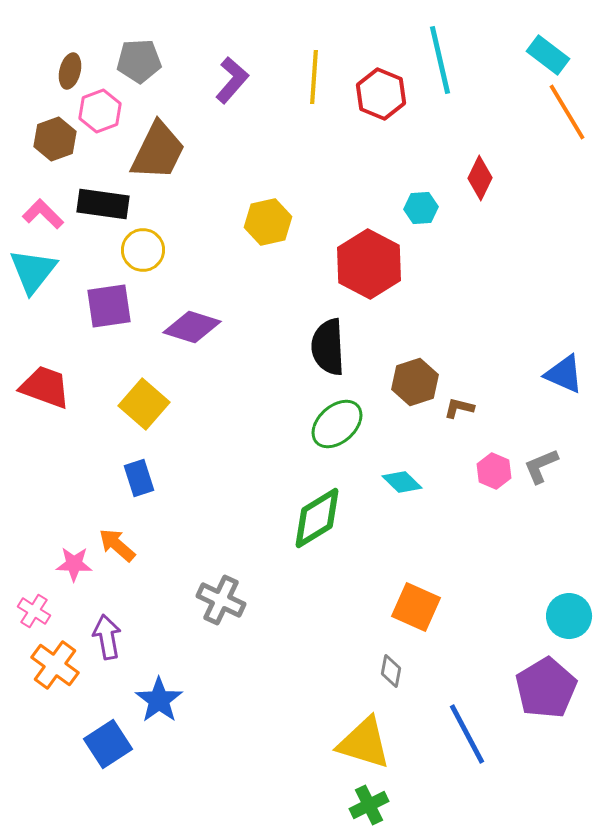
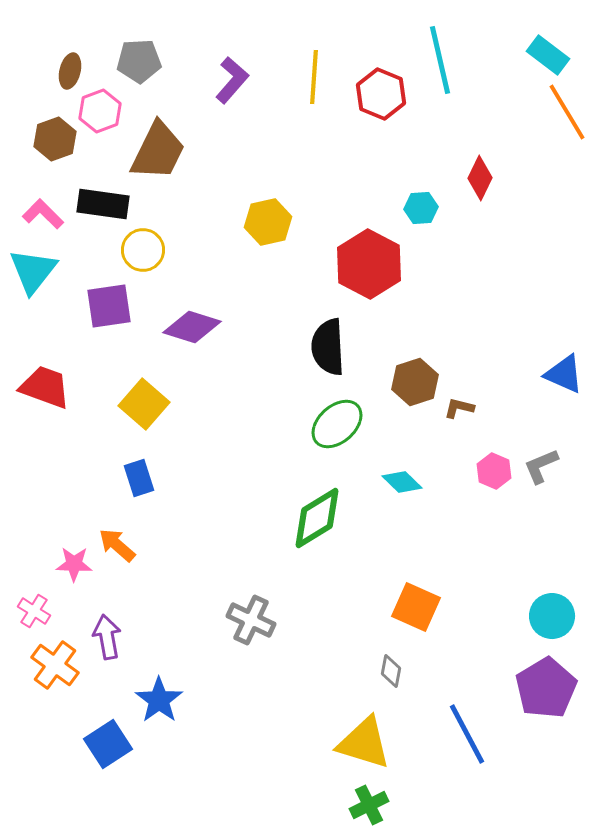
gray cross at (221, 600): moved 30 px right, 20 px down
cyan circle at (569, 616): moved 17 px left
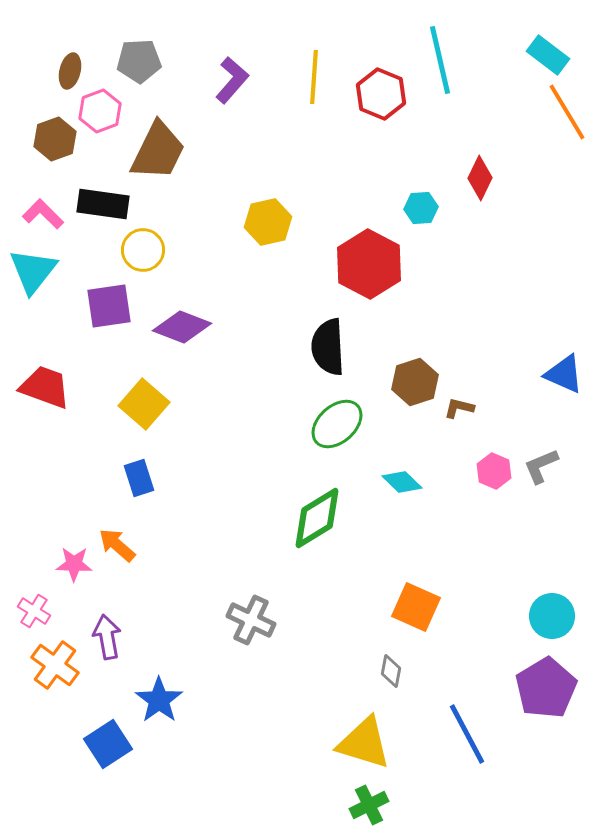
purple diamond at (192, 327): moved 10 px left; rotated 4 degrees clockwise
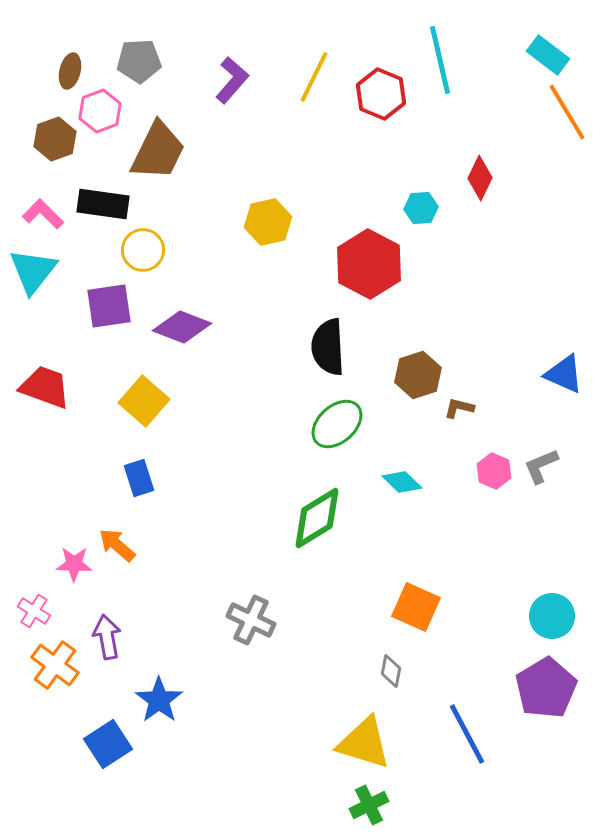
yellow line at (314, 77): rotated 22 degrees clockwise
brown hexagon at (415, 382): moved 3 px right, 7 px up
yellow square at (144, 404): moved 3 px up
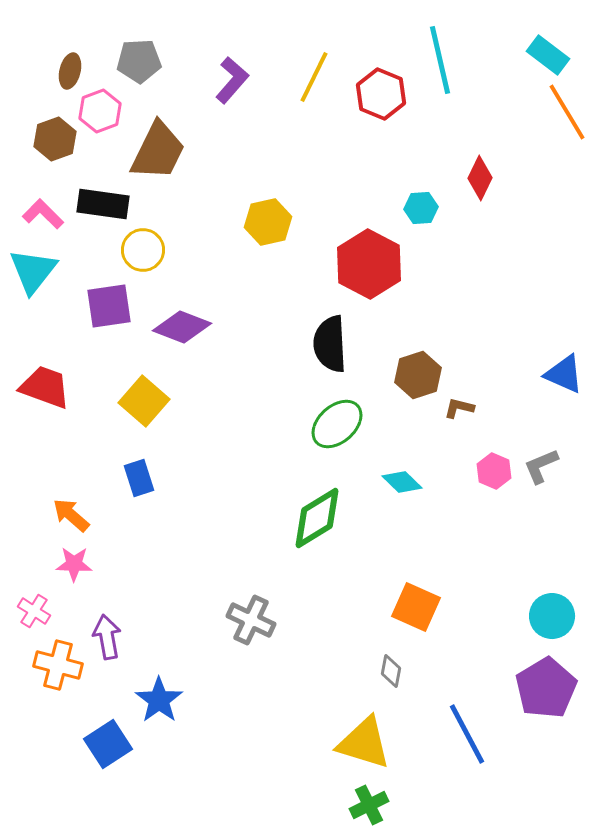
black semicircle at (328, 347): moved 2 px right, 3 px up
orange arrow at (117, 545): moved 46 px left, 30 px up
orange cross at (55, 665): moved 3 px right; rotated 21 degrees counterclockwise
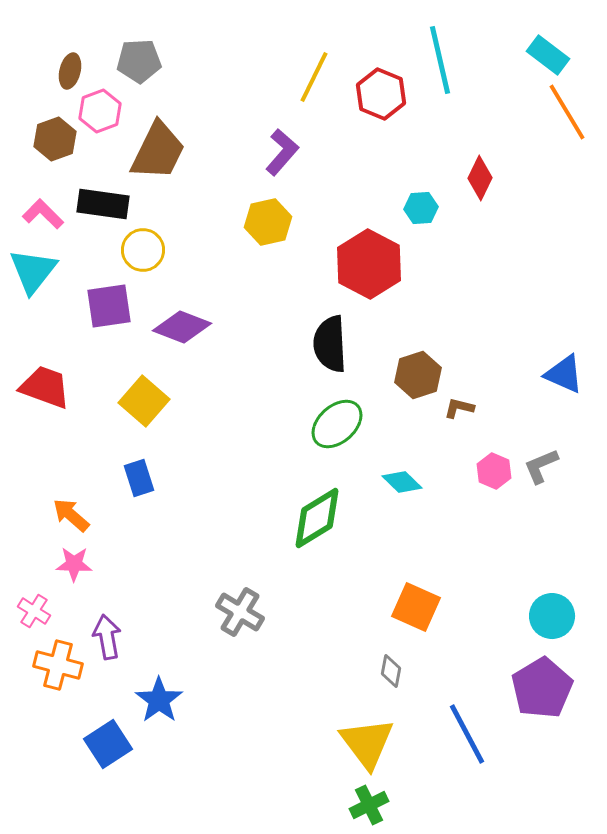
purple L-shape at (232, 80): moved 50 px right, 72 px down
gray cross at (251, 620): moved 11 px left, 8 px up; rotated 6 degrees clockwise
purple pentagon at (546, 688): moved 4 px left
yellow triangle at (364, 743): moved 3 px right; rotated 36 degrees clockwise
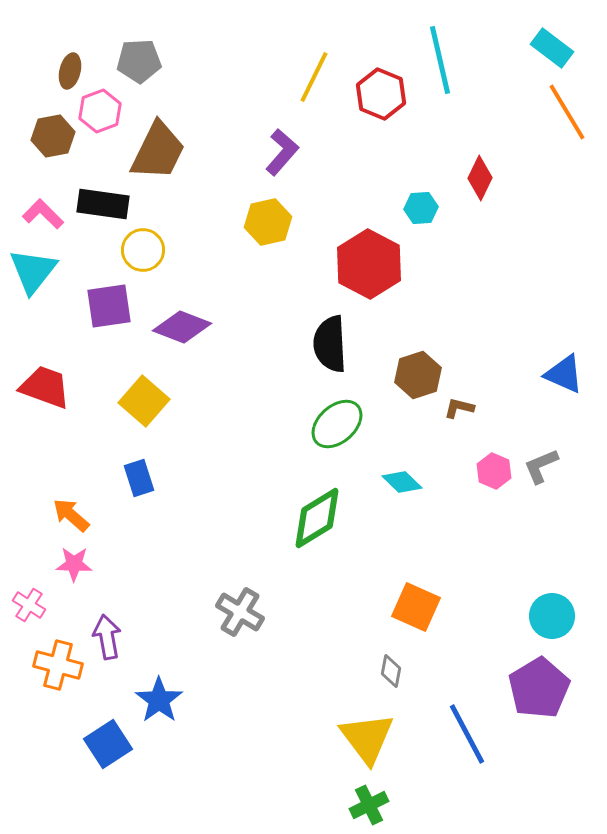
cyan rectangle at (548, 55): moved 4 px right, 7 px up
brown hexagon at (55, 139): moved 2 px left, 3 px up; rotated 9 degrees clockwise
pink cross at (34, 611): moved 5 px left, 6 px up
purple pentagon at (542, 688): moved 3 px left
yellow triangle at (367, 743): moved 5 px up
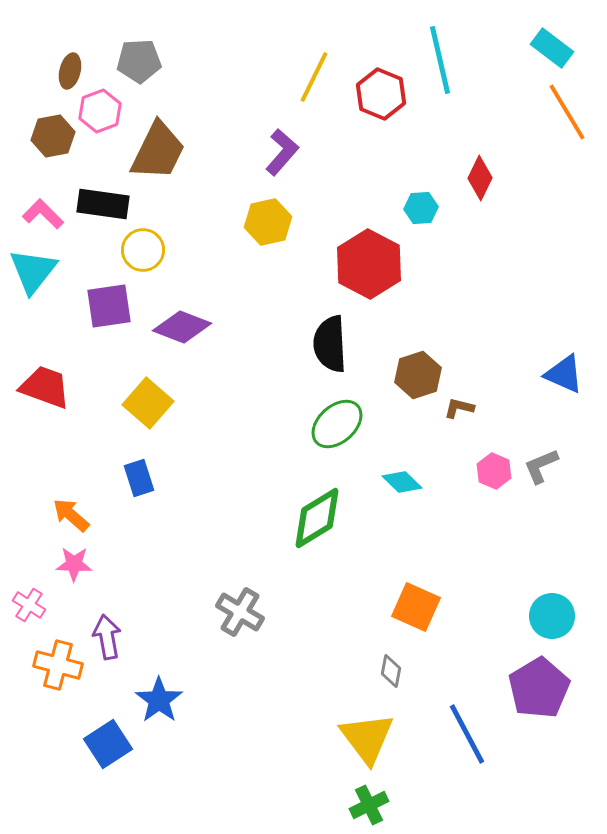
yellow square at (144, 401): moved 4 px right, 2 px down
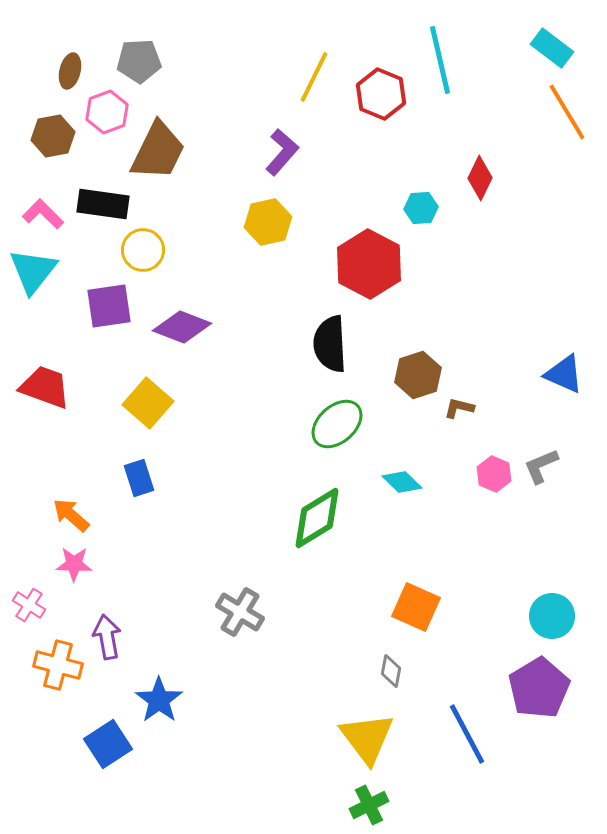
pink hexagon at (100, 111): moved 7 px right, 1 px down
pink hexagon at (494, 471): moved 3 px down
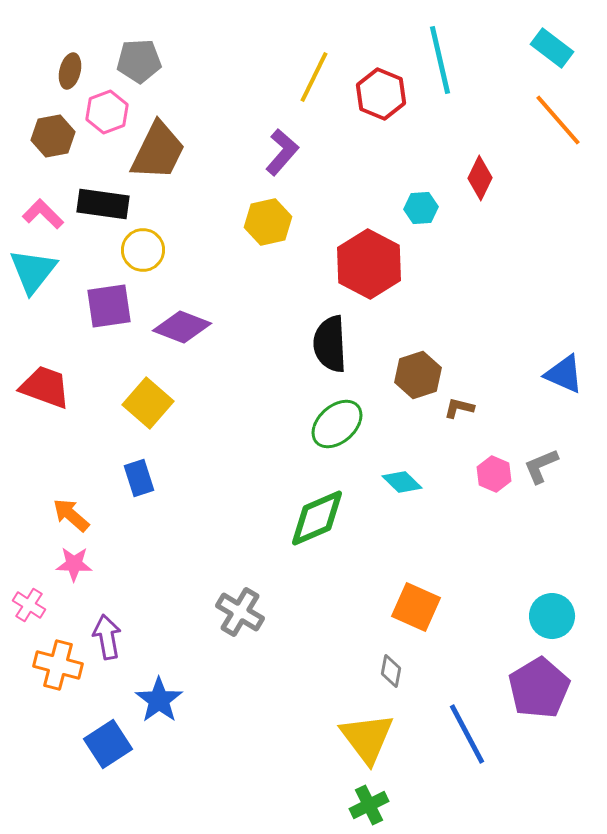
orange line at (567, 112): moved 9 px left, 8 px down; rotated 10 degrees counterclockwise
green diamond at (317, 518): rotated 8 degrees clockwise
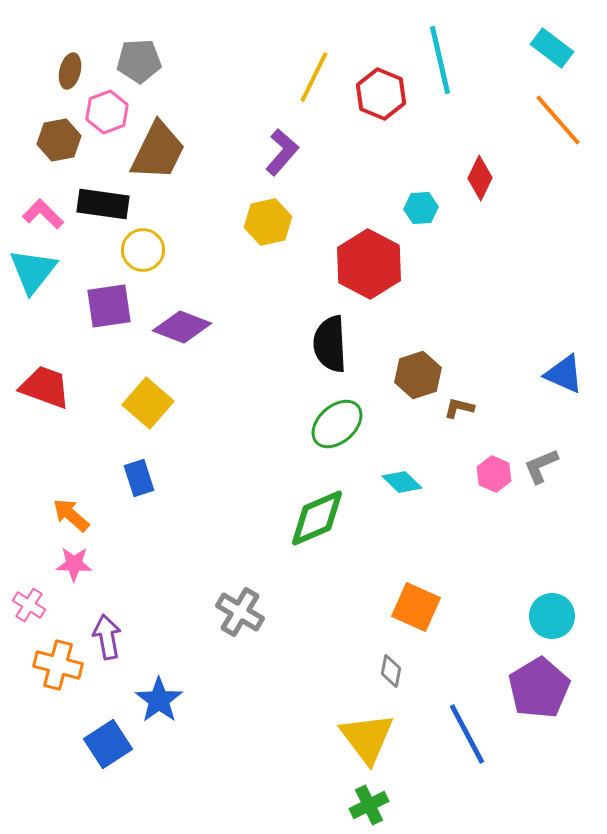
brown hexagon at (53, 136): moved 6 px right, 4 px down
